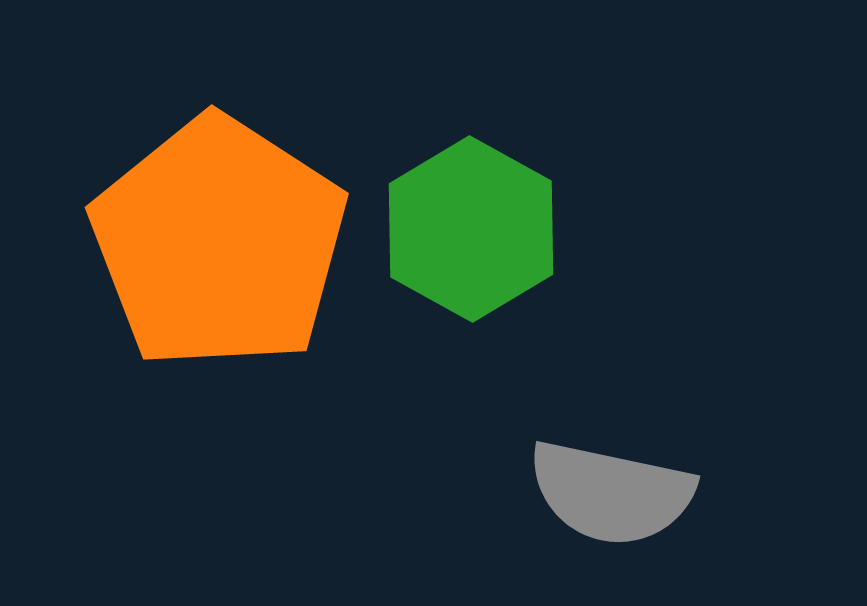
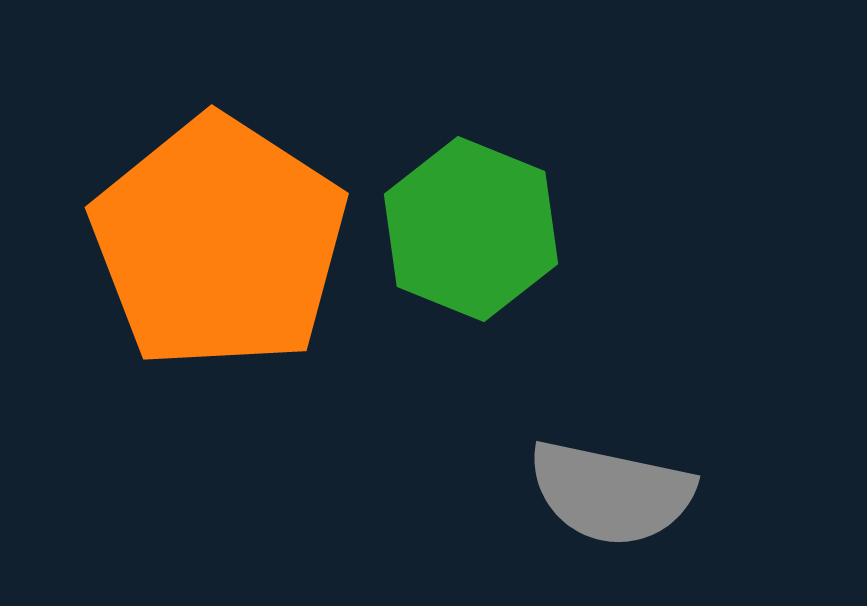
green hexagon: rotated 7 degrees counterclockwise
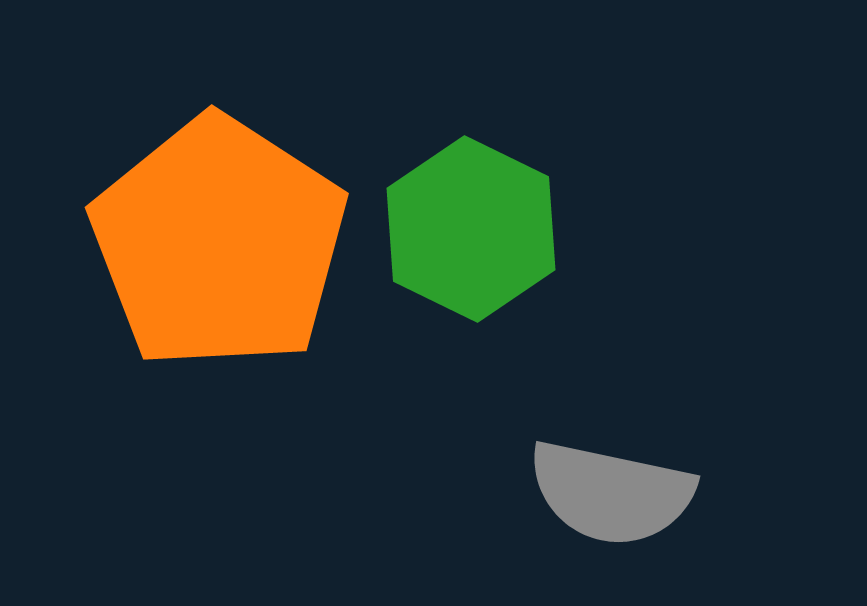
green hexagon: rotated 4 degrees clockwise
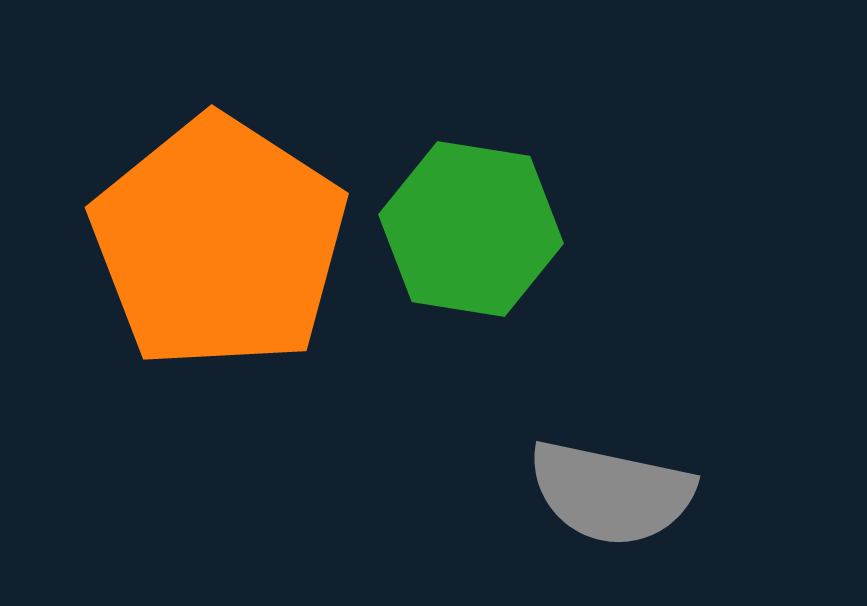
green hexagon: rotated 17 degrees counterclockwise
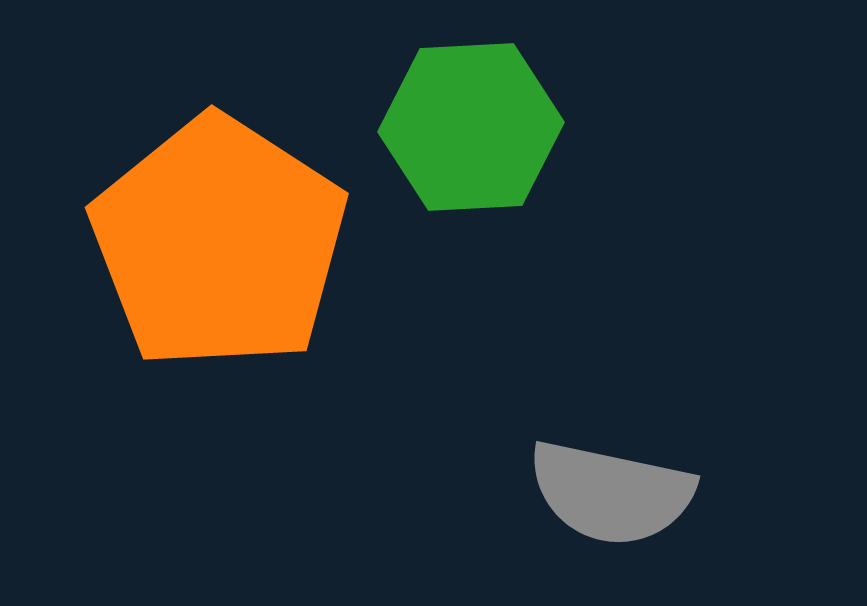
green hexagon: moved 102 px up; rotated 12 degrees counterclockwise
